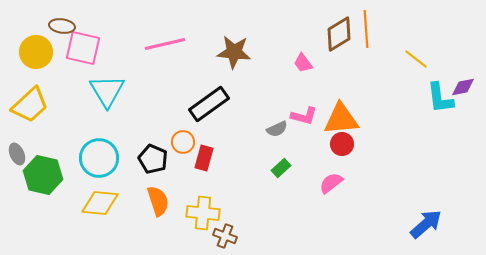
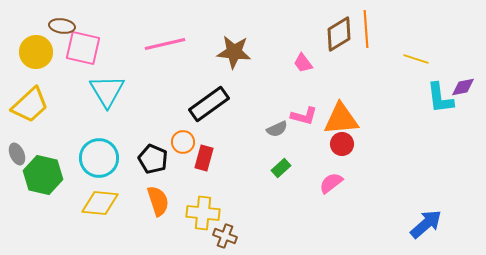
yellow line: rotated 20 degrees counterclockwise
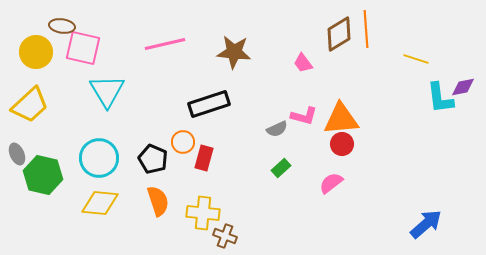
black rectangle: rotated 18 degrees clockwise
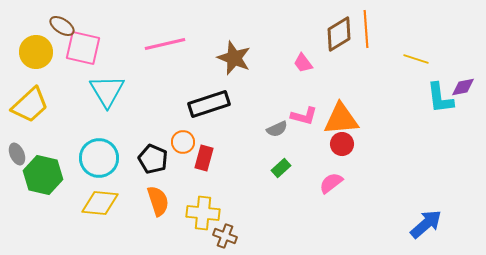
brown ellipse: rotated 25 degrees clockwise
brown star: moved 6 px down; rotated 16 degrees clockwise
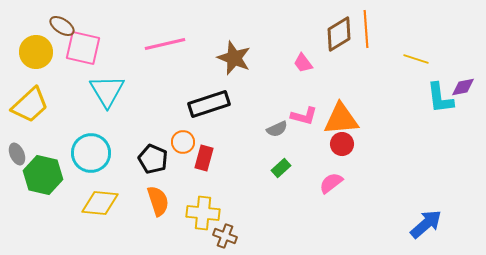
cyan circle: moved 8 px left, 5 px up
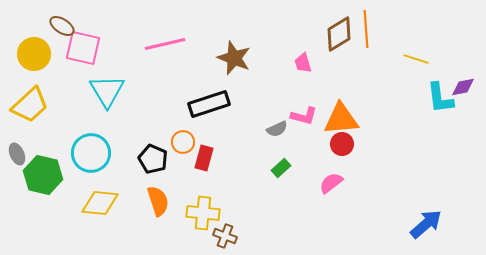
yellow circle: moved 2 px left, 2 px down
pink trapezoid: rotated 20 degrees clockwise
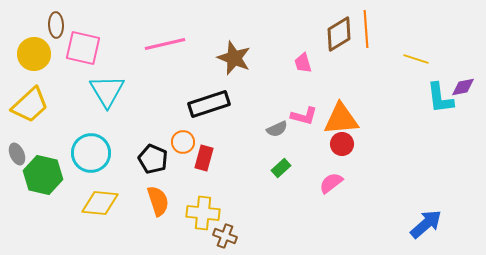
brown ellipse: moved 6 px left, 1 px up; rotated 55 degrees clockwise
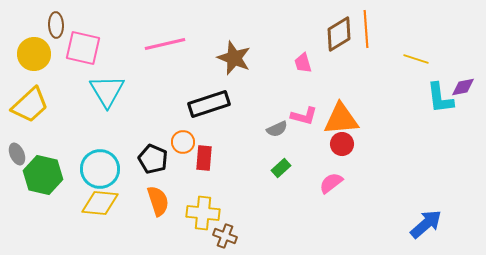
cyan circle: moved 9 px right, 16 px down
red rectangle: rotated 10 degrees counterclockwise
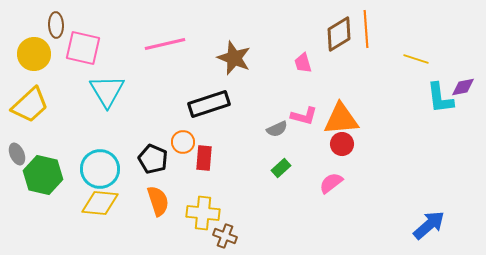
blue arrow: moved 3 px right, 1 px down
